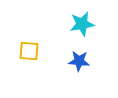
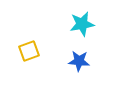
yellow square: rotated 25 degrees counterclockwise
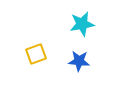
yellow square: moved 7 px right, 3 px down
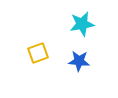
yellow square: moved 2 px right, 1 px up
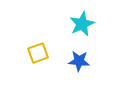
cyan star: rotated 15 degrees counterclockwise
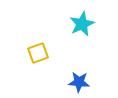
blue star: moved 21 px down
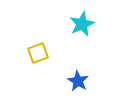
blue star: moved 1 px left, 1 px up; rotated 25 degrees clockwise
